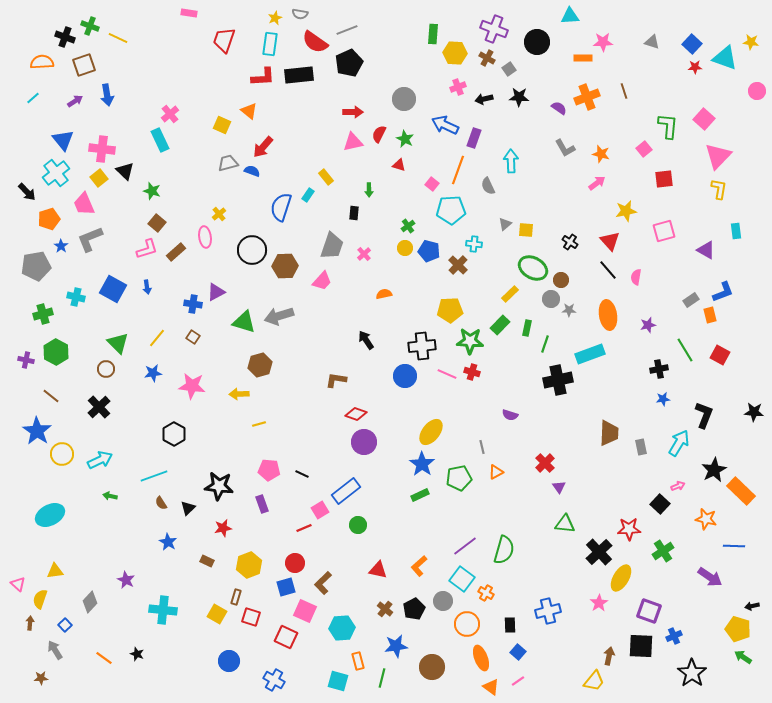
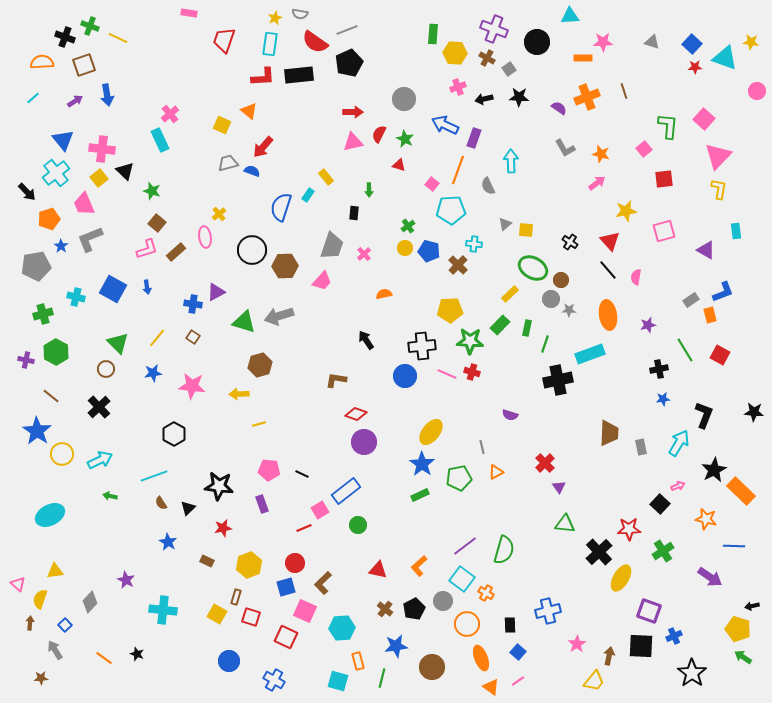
pink star at (599, 603): moved 22 px left, 41 px down
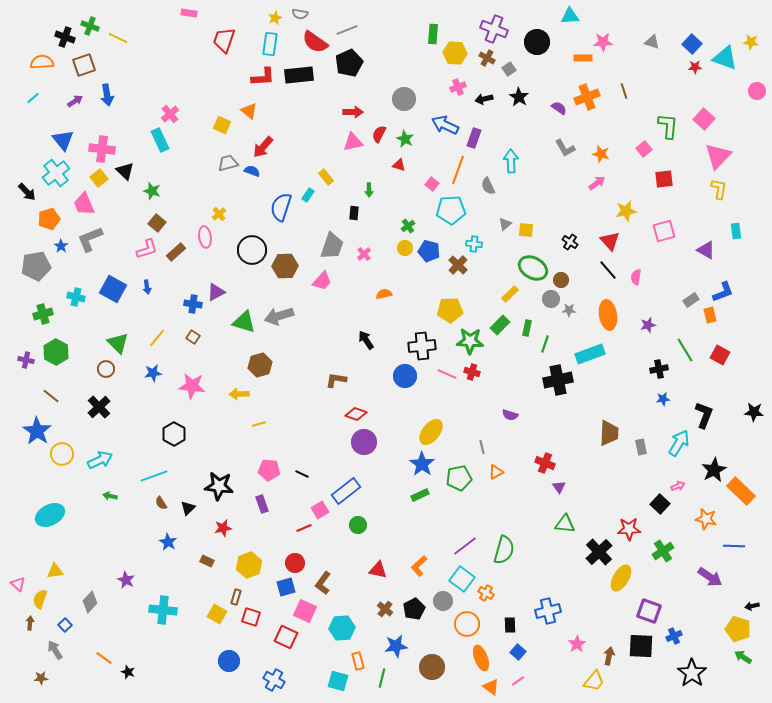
black star at (519, 97): rotated 30 degrees clockwise
red cross at (545, 463): rotated 24 degrees counterclockwise
brown L-shape at (323, 583): rotated 10 degrees counterclockwise
black star at (137, 654): moved 9 px left, 18 px down
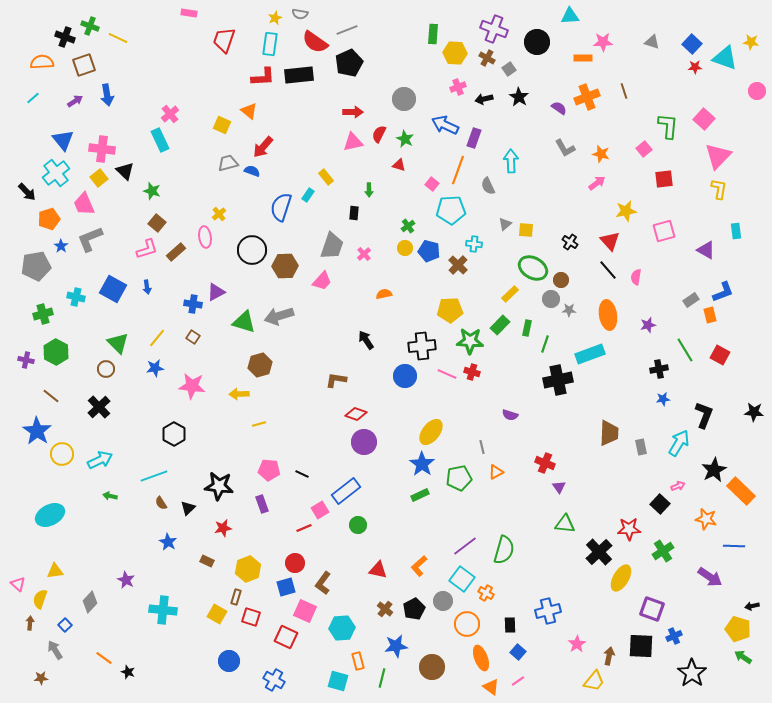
blue star at (153, 373): moved 2 px right, 5 px up
yellow hexagon at (249, 565): moved 1 px left, 4 px down
purple square at (649, 611): moved 3 px right, 2 px up
